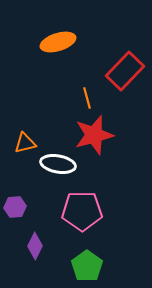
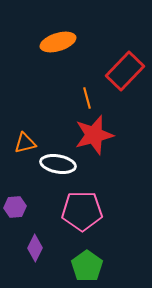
purple diamond: moved 2 px down
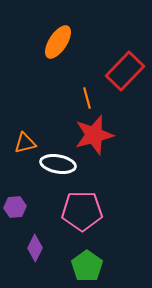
orange ellipse: rotated 40 degrees counterclockwise
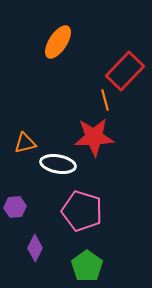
orange line: moved 18 px right, 2 px down
red star: moved 2 px down; rotated 12 degrees clockwise
pink pentagon: rotated 18 degrees clockwise
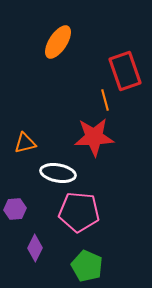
red rectangle: rotated 63 degrees counterclockwise
white ellipse: moved 9 px down
purple hexagon: moved 2 px down
pink pentagon: moved 3 px left, 1 px down; rotated 12 degrees counterclockwise
green pentagon: rotated 12 degrees counterclockwise
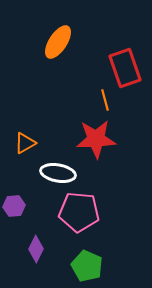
red rectangle: moved 3 px up
red star: moved 2 px right, 2 px down
orange triangle: rotated 15 degrees counterclockwise
purple hexagon: moved 1 px left, 3 px up
purple diamond: moved 1 px right, 1 px down
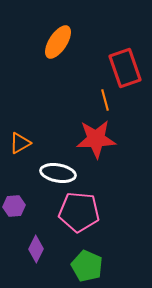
orange triangle: moved 5 px left
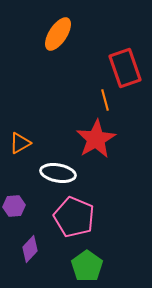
orange ellipse: moved 8 px up
red star: rotated 27 degrees counterclockwise
pink pentagon: moved 5 px left, 5 px down; rotated 18 degrees clockwise
purple diamond: moved 6 px left; rotated 16 degrees clockwise
green pentagon: rotated 12 degrees clockwise
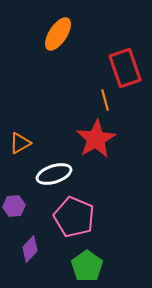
white ellipse: moved 4 px left, 1 px down; rotated 28 degrees counterclockwise
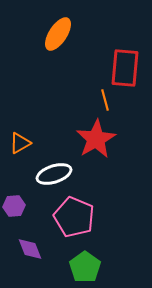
red rectangle: rotated 24 degrees clockwise
purple diamond: rotated 64 degrees counterclockwise
green pentagon: moved 2 px left, 1 px down
